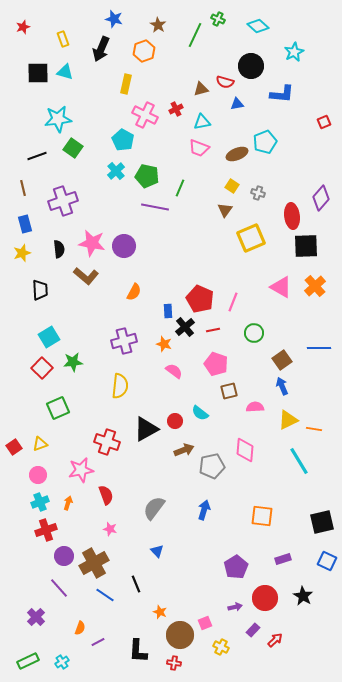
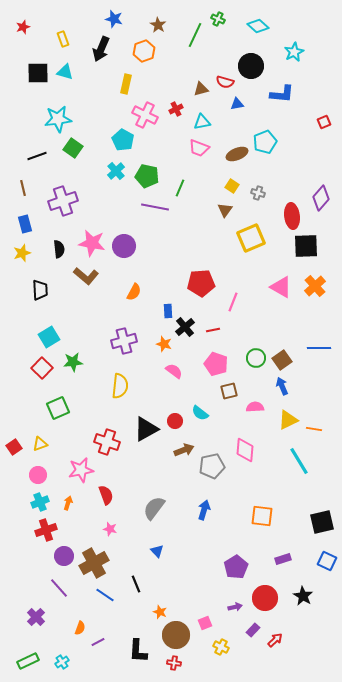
red pentagon at (200, 299): moved 1 px right, 16 px up; rotated 28 degrees counterclockwise
green circle at (254, 333): moved 2 px right, 25 px down
brown circle at (180, 635): moved 4 px left
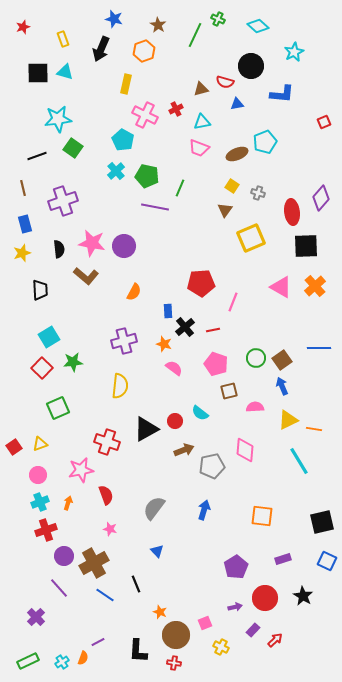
red ellipse at (292, 216): moved 4 px up
pink semicircle at (174, 371): moved 3 px up
orange semicircle at (80, 628): moved 3 px right, 30 px down
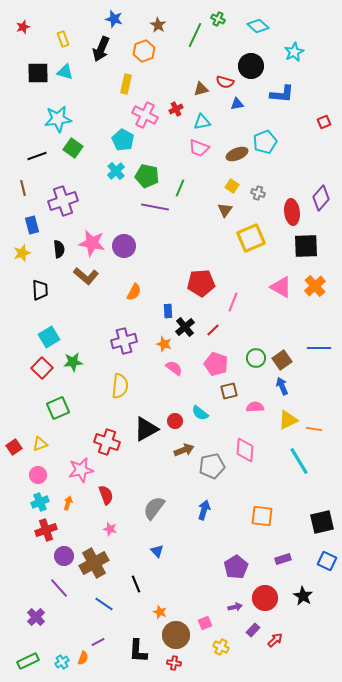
blue rectangle at (25, 224): moved 7 px right, 1 px down
red line at (213, 330): rotated 32 degrees counterclockwise
blue line at (105, 595): moved 1 px left, 9 px down
